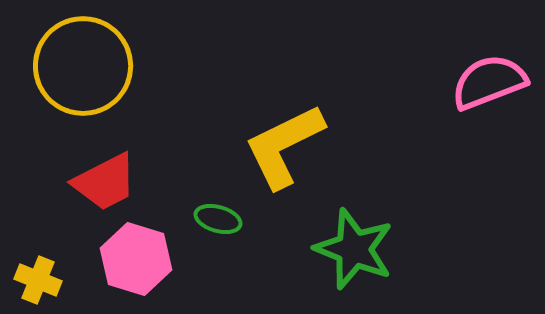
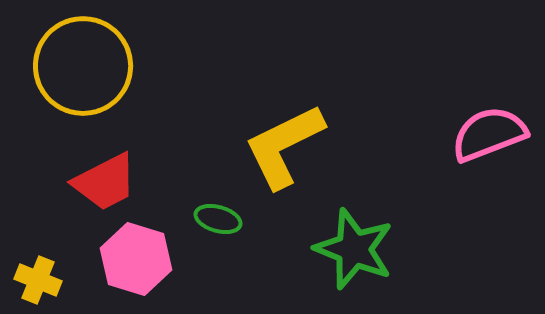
pink semicircle: moved 52 px down
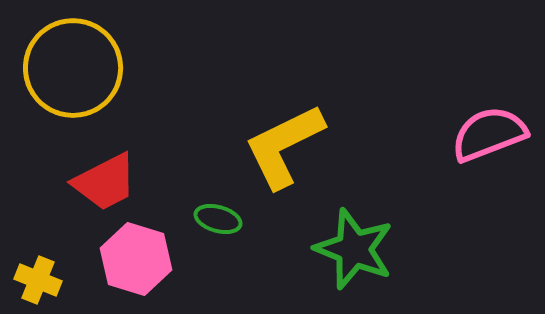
yellow circle: moved 10 px left, 2 px down
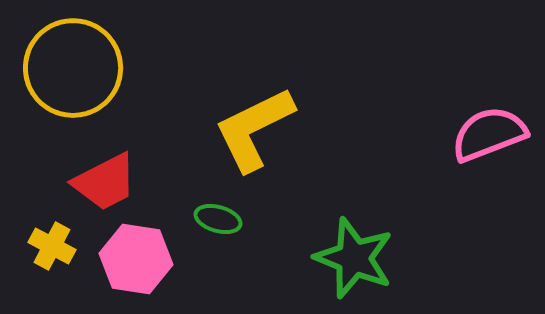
yellow L-shape: moved 30 px left, 17 px up
green star: moved 9 px down
pink hexagon: rotated 8 degrees counterclockwise
yellow cross: moved 14 px right, 34 px up; rotated 6 degrees clockwise
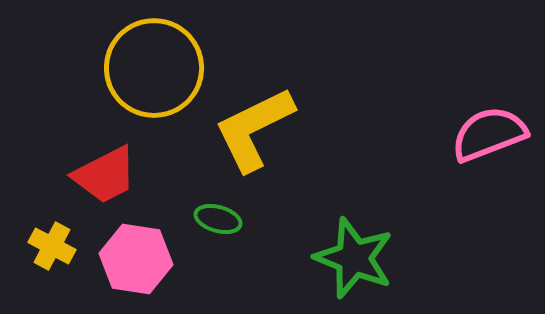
yellow circle: moved 81 px right
red trapezoid: moved 7 px up
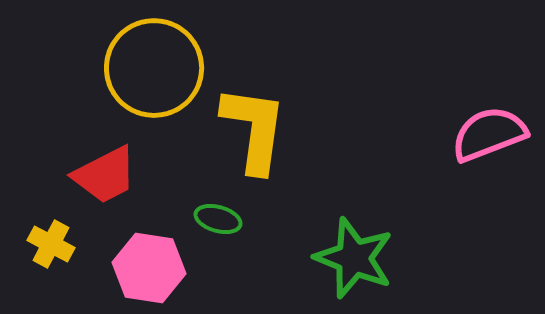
yellow L-shape: rotated 124 degrees clockwise
yellow cross: moved 1 px left, 2 px up
pink hexagon: moved 13 px right, 9 px down
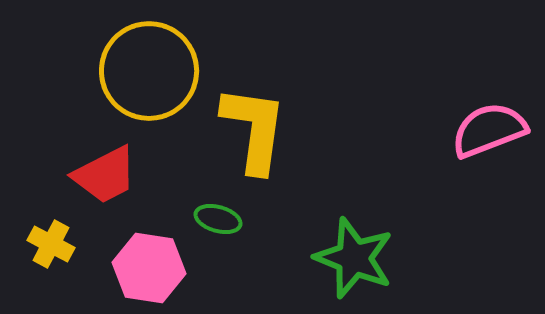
yellow circle: moved 5 px left, 3 px down
pink semicircle: moved 4 px up
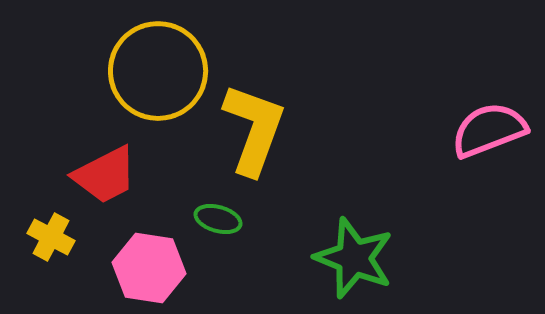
yellow circle: moved 9 px right
yellow L-shape: rotated 12 degrees clockwise
yellow cross: moved 7 px up
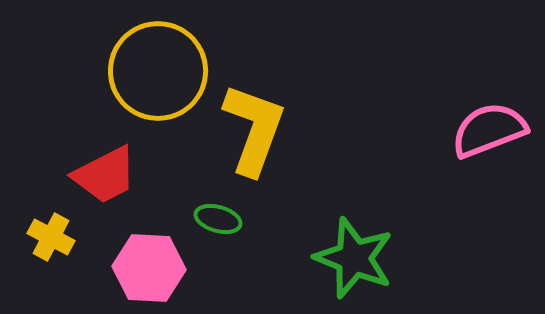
pink hexagon: rotated 6 degrees counterclockwise
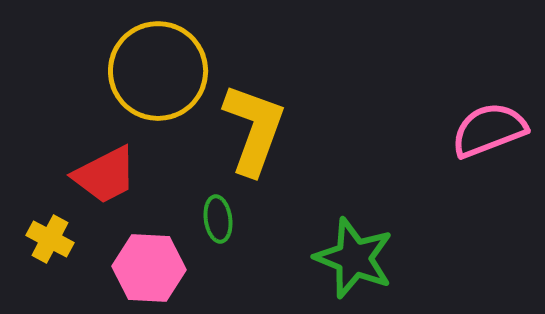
green ellipse: rotated 66 degrees clockwise
yellow cross: moved 1 px left, 2 px down
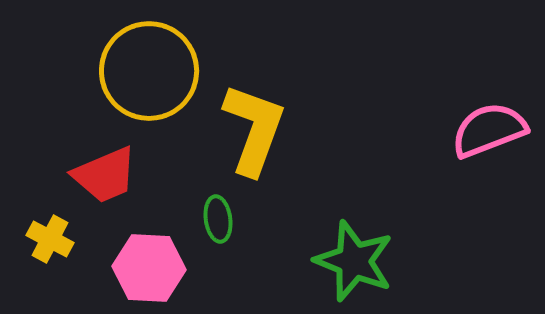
yellow circle: moved 9 px left
red trapezoid: rotated 4 degrees clockwise
green star: moved 3 px down
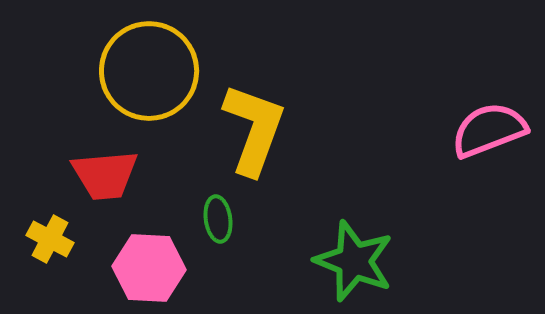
red trapezoid: rotated 18 degrees clockwise
